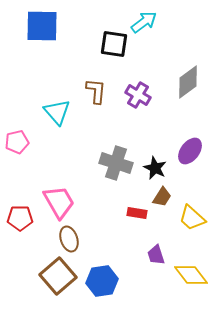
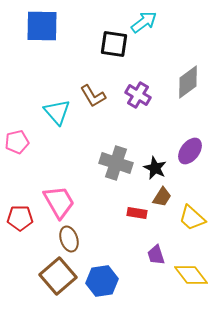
brown L-shape: moved 3 px left, 5 px down; rotated 144 degrees clockwise
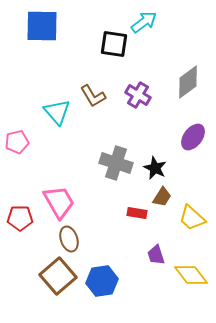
purple ellipse: moved 3 px right, 14 px up
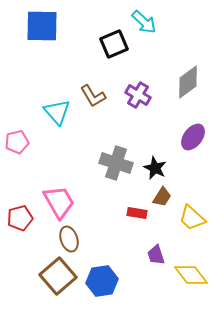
cyan arrow: rotated 80 degrees clockwise
black square: rotated 32 degrees counterclockwise
red pentagon: rotated 15 degrees counterclockwise
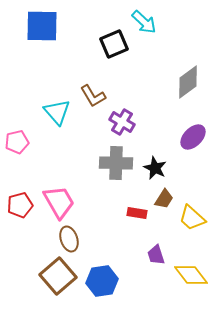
purple cross: moved 16 px left, 27 px down
purple ellipse: rotated 8 degrees clockwise
gray cross: rotated 16 degrees counterclockwise
brown trapezoid: moved 2 px right, 2 px down
red pentagon: moved 13 px up
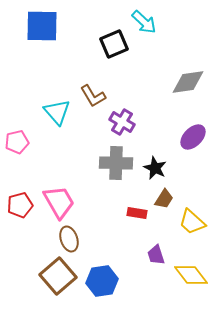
gray diamond: rotated 28 degrees clockwise
yellow trapezoid: moved 4 px down
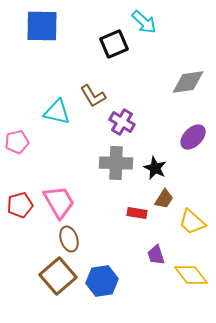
cyan triangle: rotated 36 degrees counterclockwise
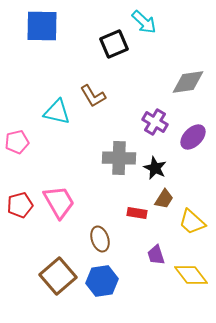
purple cross: moved 33 px right
gray cross: moved 3 px right, 5 px up
brown ellipse: moved 31 px right
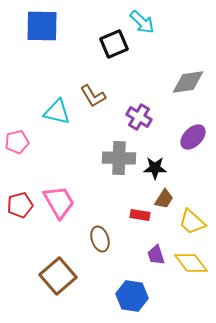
cyan arrow: moved 2 px left
purple cross: moved 16 px left, 5 px up
black star: rotated 25 degrees counterclockwise
red rectangle: moved 3 px right, 2 px down
yellow diamond: moved 12 px up
blue hexagon: moved 30 px right, 15 px down; rotated 16 degrees clockwise
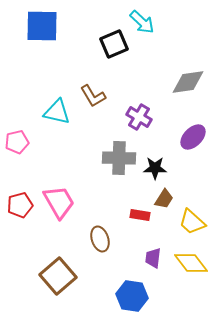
purple trapezoid: moved 3 px left, 3 px down; rotated 25 degrees clockwise
